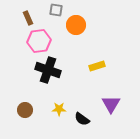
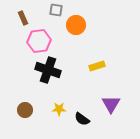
brown rectangle: moved 5 px left
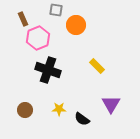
brown rectangle: moved 1 px down
pink hexagon: moved 1 px left, 3 px up; rotated 15 degrees counterclockwise
yellow rectangle: rotated 63 degrees clockwise
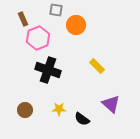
purple triangle: rotated 18 degrees counterclockwise
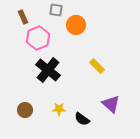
brown rectangle: moved 2 px up
black cross: rotated 20 degrees clockwise
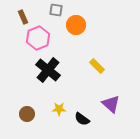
brown circle: moved 2 px right, 4 px down
